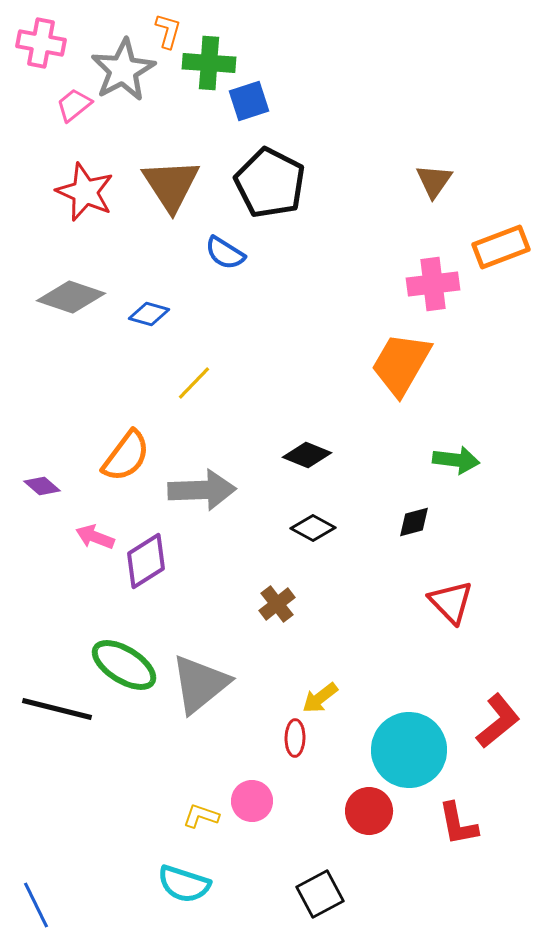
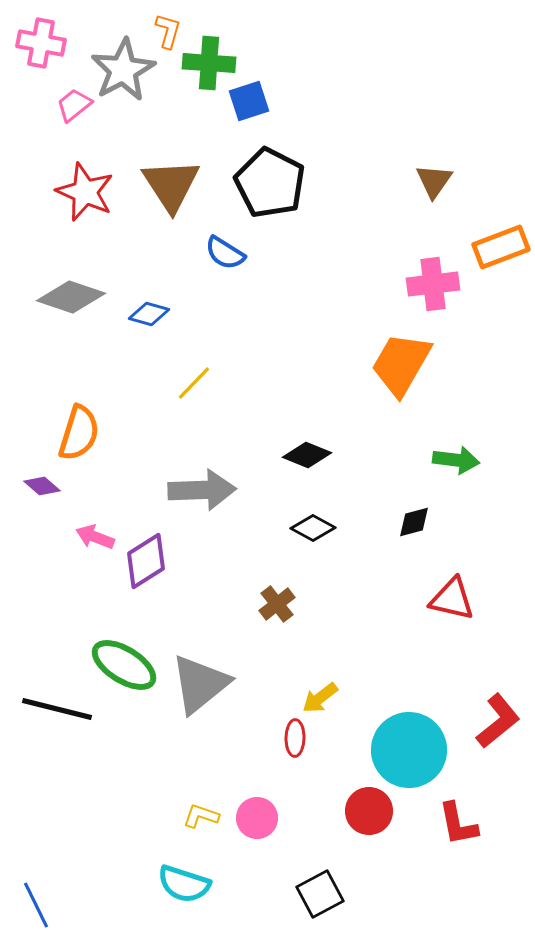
orange semicircle at (126, 456): moved 47 px left, 23 px up; rotated 20 degrees counterclockwise
red triangle at (451, 602): moved 1 px right, 3 px up; rotated 33 degrees counterclockwise
pink circle at (252, 801): moved 5 px right, 17 px down
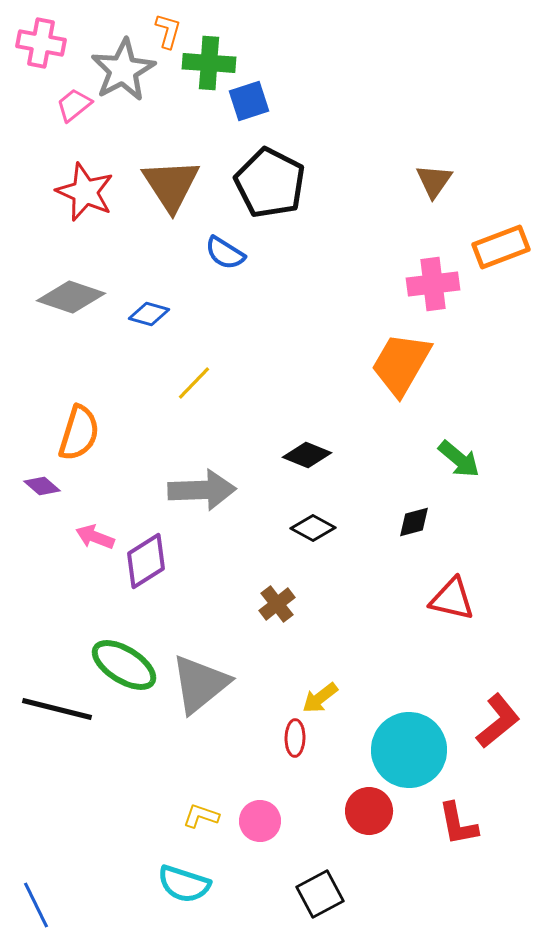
green arrow at (456, 460): moved 3 px right, 1 px up; rotated 33 degrees clockwise
pink circle at (257, 818): moved 3 px right, 3 px down
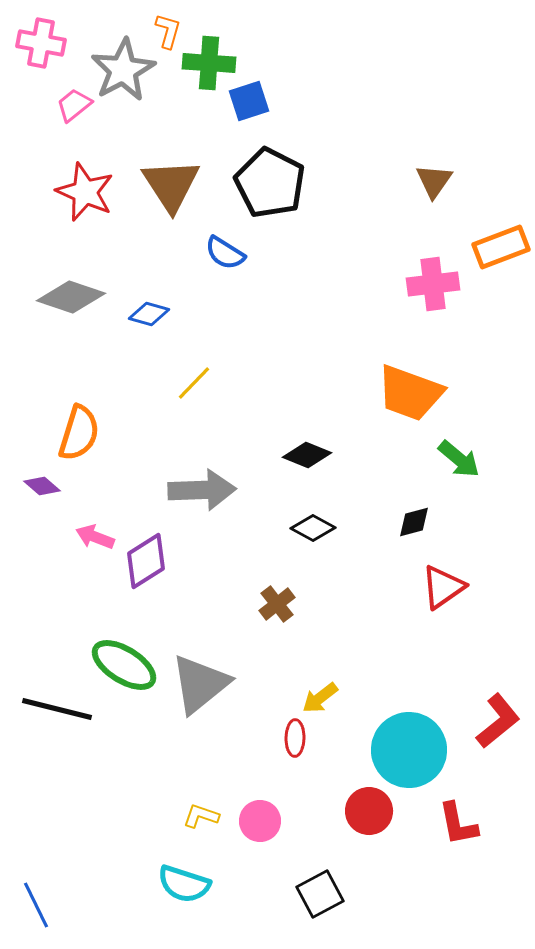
orange trapezoid at (401, 364): moved 9 px right, 29 px down; rotated 100 degrees counterclockwise
red triangle at (452, 599): moved 9 px left, 12 px up; rotated 48 degrees counterclockwise
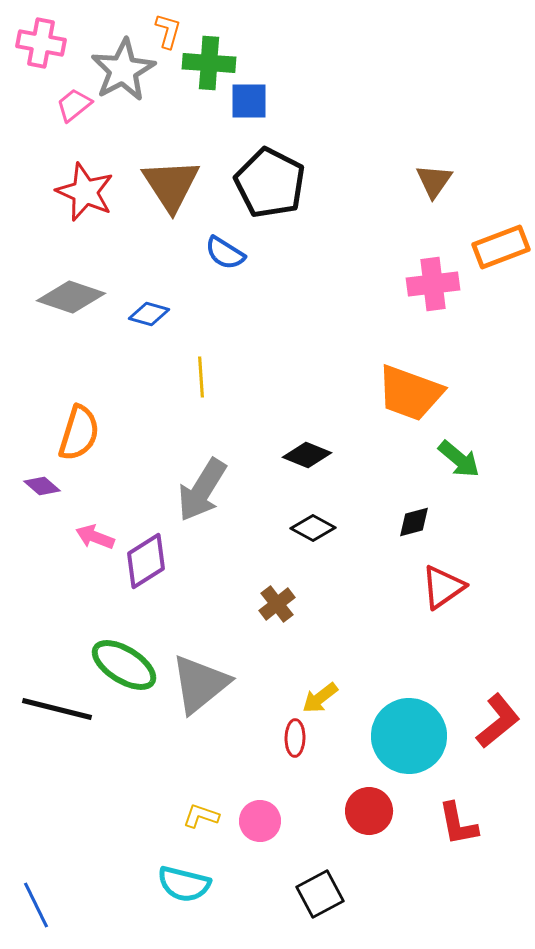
blue square at (249, 101): rotated 18 degrees clockwise
yellow line at (194, 383): moved 7 px right, 6 px up; rotated 48 degrees counterclockwise
gray arrow at (202, 490): rotated 124 degrees clockwise
cyan circle at (409, 750): moved 14 px up
cyan semicircle at (184, 884): rotated 4 degrees counterclockwise
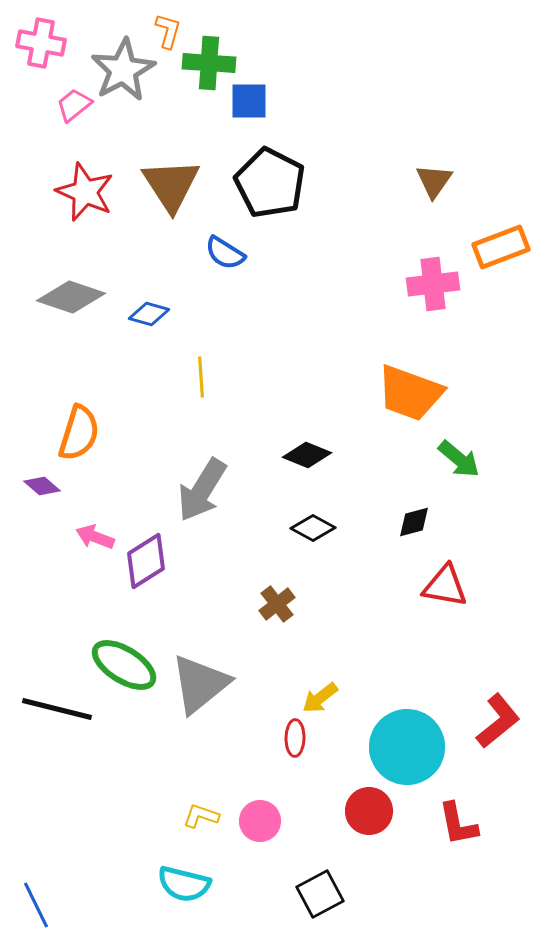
red triangle at (443, 587): moved 2 px right, 1 px up; rotated 45 degrees clockwise
cyan circle at (409, 736): moved 2 px left, 11 px down
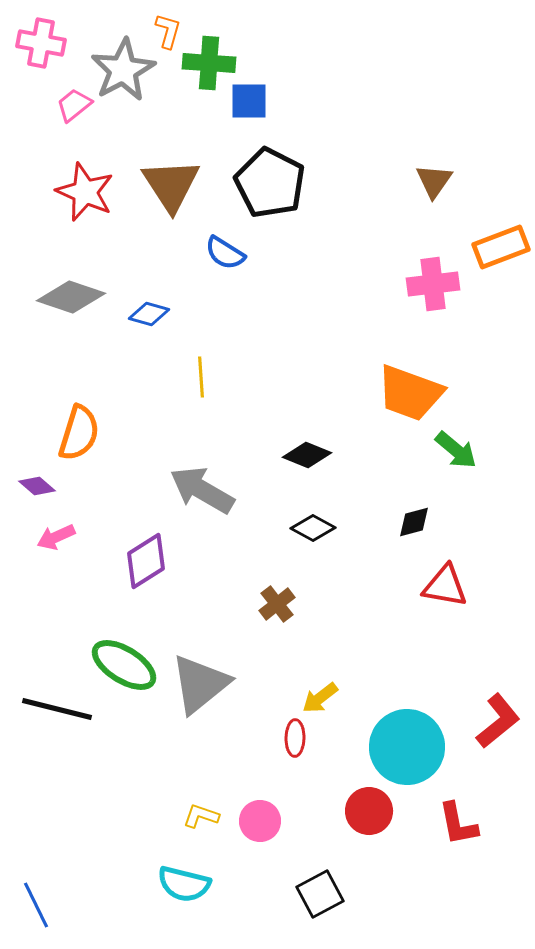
green arrow at (459, 459): moved 3 px left, 9 px up
purple diamond at (42, 486): moved 5 px left
gray arrow at (202, 490): rotated 88 degrees clockwise
pink arrow at (95, 537): moved 39 px left; rotated 45 degrees counterclockwise
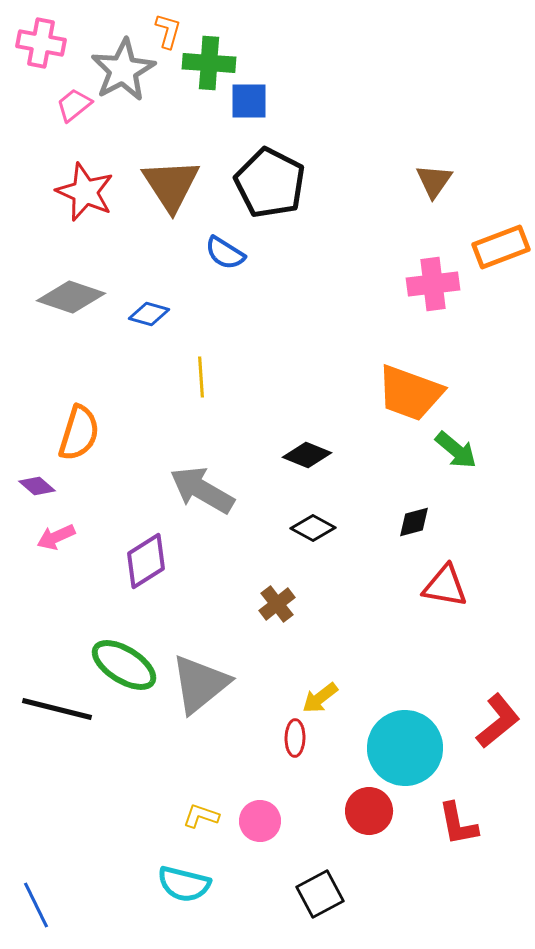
cyan circle at (407, 747): moved 2 px left, 1 px down
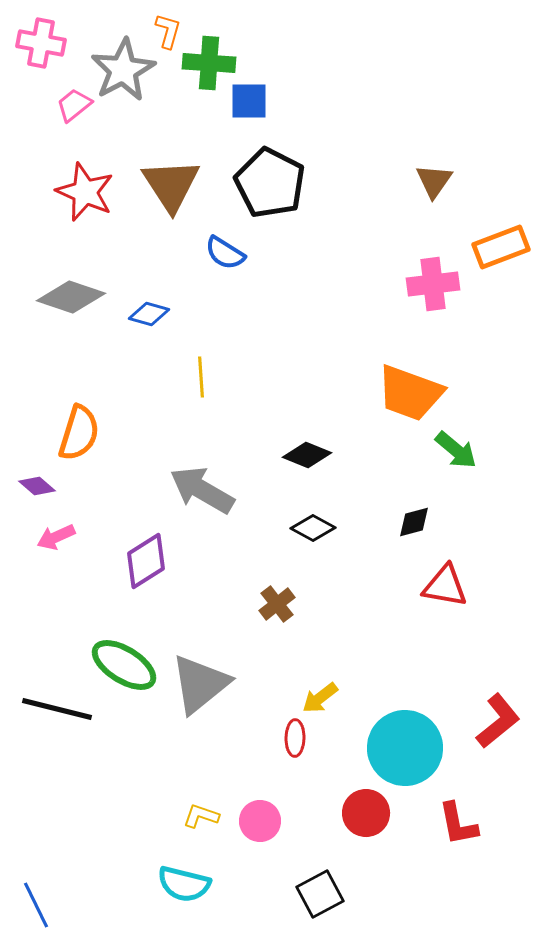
red circle at (369, 811): moved 3 px left, 2 px down
